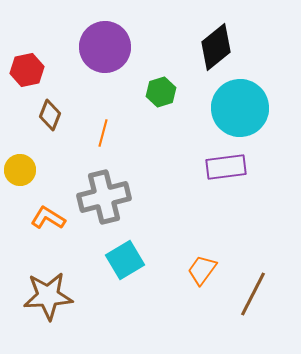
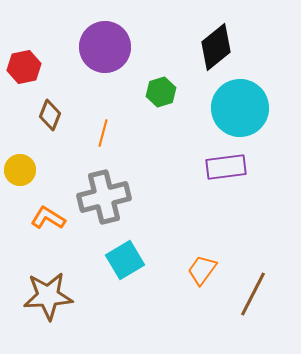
red hexagon: moved 3 px left, 3 px up
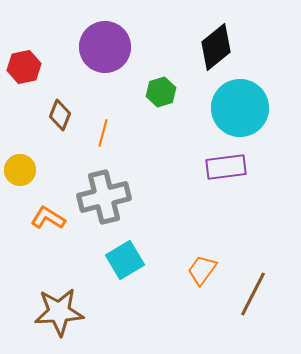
brown diamond: moved 10 px right
brown star: moved 11 px right, 16 px down
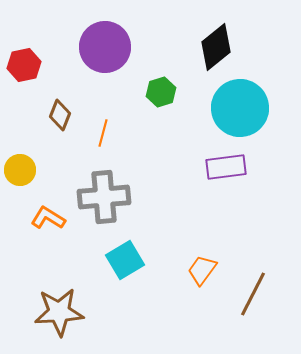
red hexagon: moved 2 px up
gray cross: rotated 9 degrees clockwise
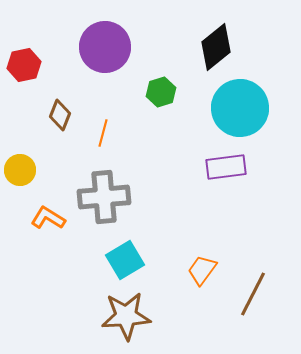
brown star: moved 67 px right, 4 px down
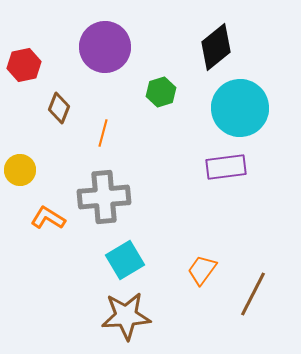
brown diamond: moved 1 px left, 7 px up
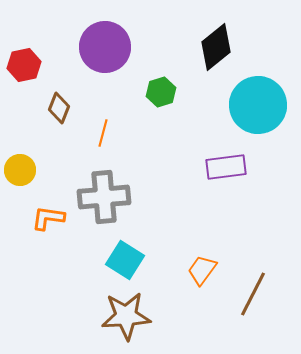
cyan circle: moved 18 px right, 3 px up
orange L-shape: rotated 24 degrees counterclockwise
cyan square: rotated 27 degrees counterclockwise
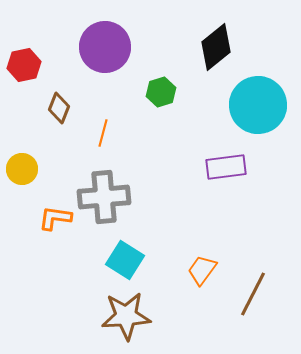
yellow circle: moved 2 px right, 1 px up
orange L-shape: moved 7 px right
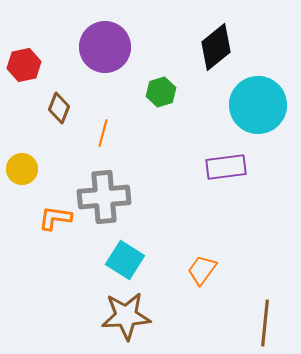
brown line: moved 12 px right, 29 px down; rotated 21 degrees counterclockwise
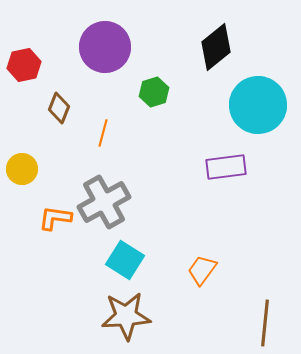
green hexagon: moved 7 px left
gray cross: moved 5 px down; rotated 24 degrees counterclockwise
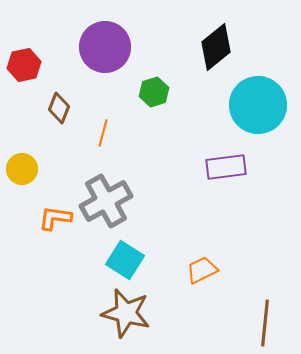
gray cross: moved 2 px right, 1 px up
orange trapezoid: rotated 28 degrees clockwise
brown star: moved 3 px up; rotated 18 degrees clockwise
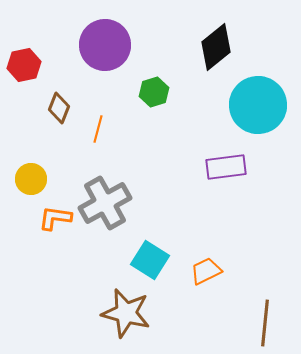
purple circle: moved 2 px up
orange line: moved 5 px left, 4 px up
yellow circle: moved 9 px right, 10 px down
gray cross: moved 1 px left, 2 px down
cyan square: moved 25 px right
orange trapezoid: moved 4 px right, 1 px down
